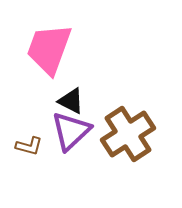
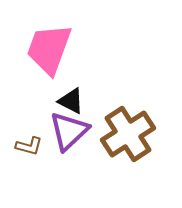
purple triangle: moved 2 px left
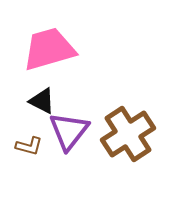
pink trapezoid: rotated 54 degrees clockwise
black triangle: moved 29 px left
purple triangle: rotated 9 degrees counterclockwise
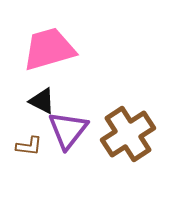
purple triangle: moved 1 px left, 1 px up
brown L-shape: rotated 8 degrees counterclockwise
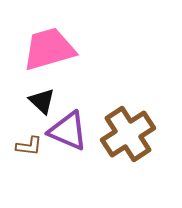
black triangle: rotated 16 degrees clockwise
purple triangle: moved 1 px down; rotated 45 degrees counterclockwise
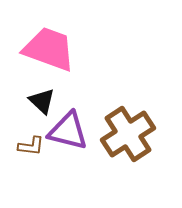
pink trapezoid: rotated 36 degrees clockwise
purple triangle: rotated 9 degrees counterclockwise
brown L-shape: moved 2 px right
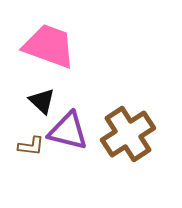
pink trapezoid: moved 3 px up
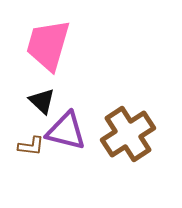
pink trapezoid: moved 1 px left, 1 px up; rotated 94 degrees counterclockwise
purple triangle: moved 2 px left
